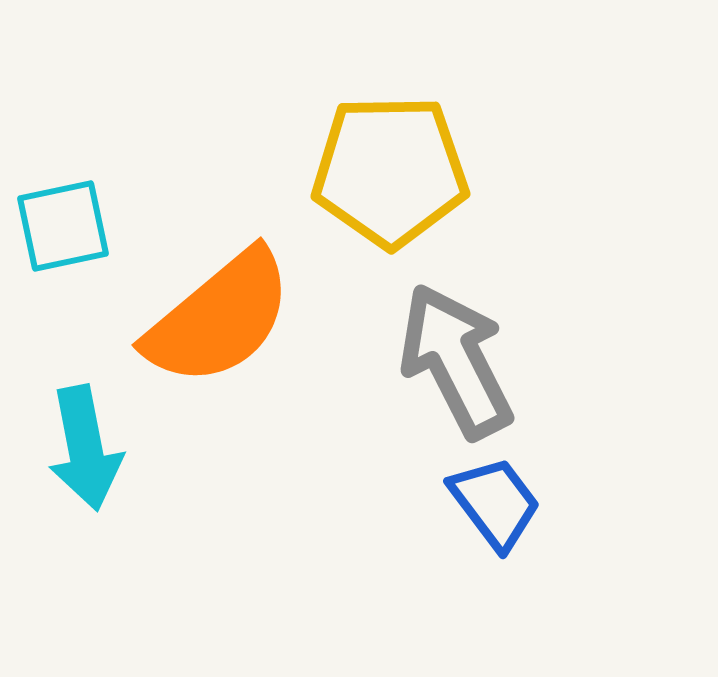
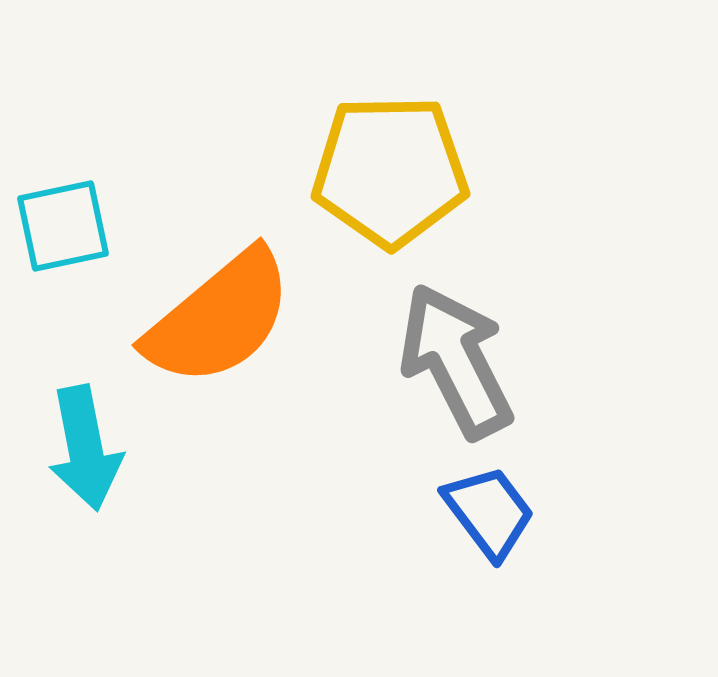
blue trapezoid: moved 6 px left, 9 px down
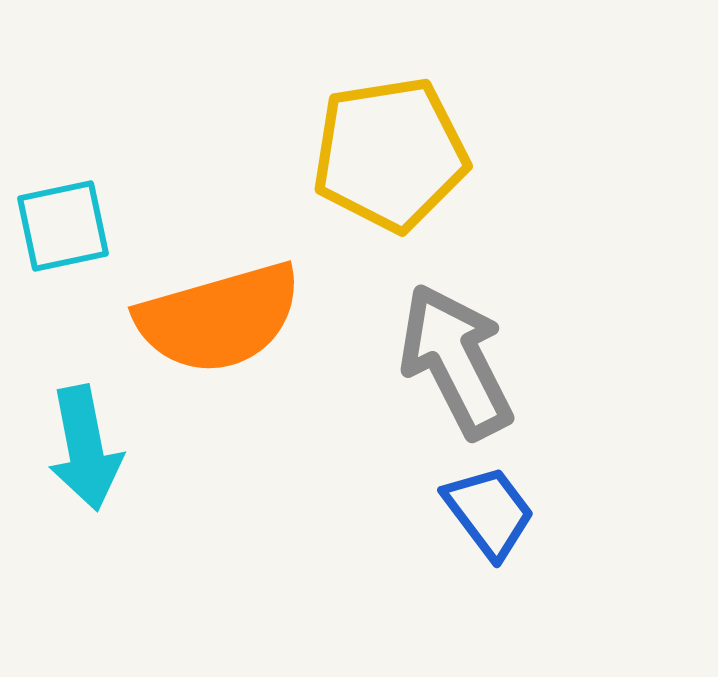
yellow pentagon: moved 17 px up; rotated 8 degrees counterclockwise
orange semicircle: rotated 24 degrees clockwise
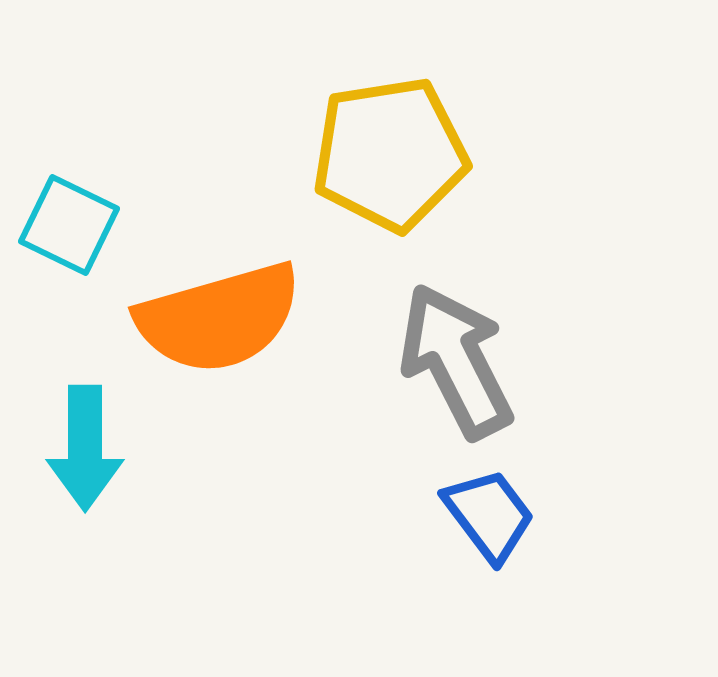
cyan square: moved 6 px right, 1 px up; rotated 38 degrees clockwise
cyan arrow: rotated 11 degrees clockwise
blue trapezoid: moved 3 px down
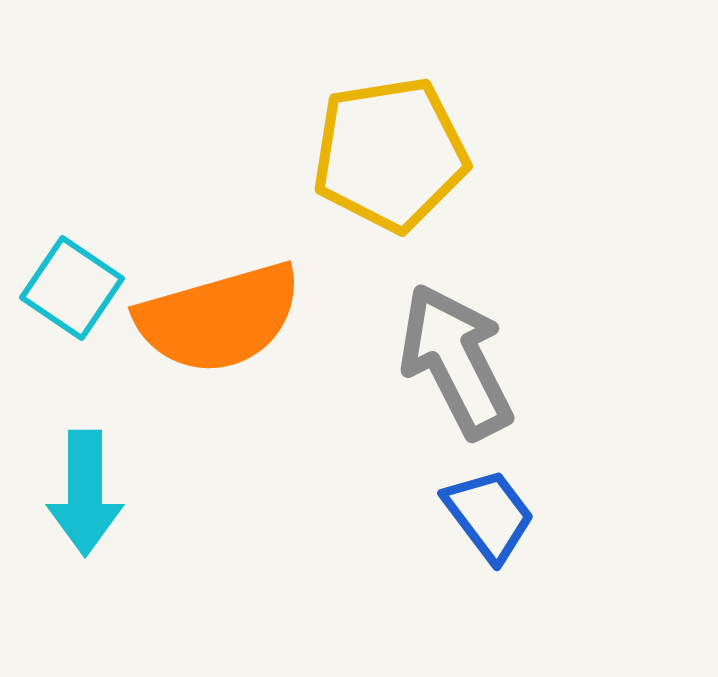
cyan square: moved 3 px right, 63 px down; rotated 8 degrees clockwise
cyan arrow: moved 45 px down
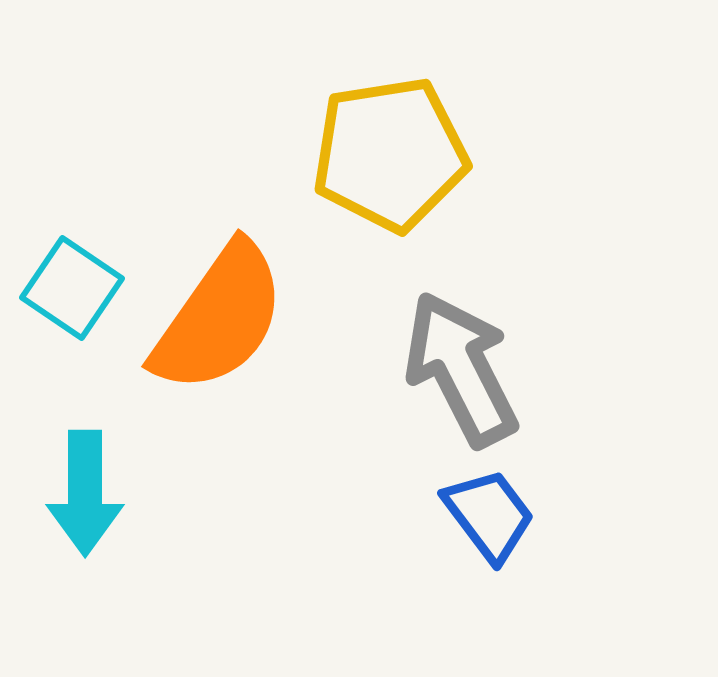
orange semicircle: rotated 39 degrees counterclockwise
gray arrow: moved 5 px right, 8 px down
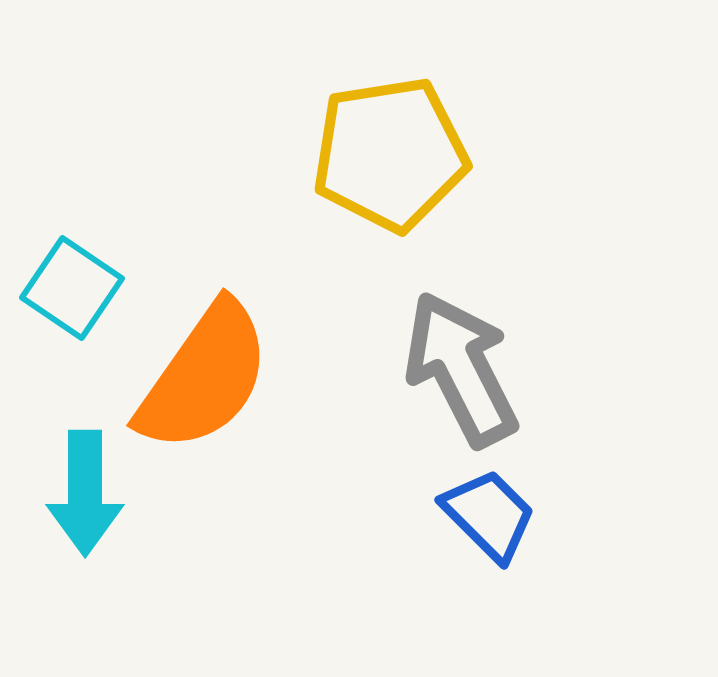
orange semicircle: moved 15 px left, 59 px down
blue trapezoid: rotated 8 degrees counterclockwise
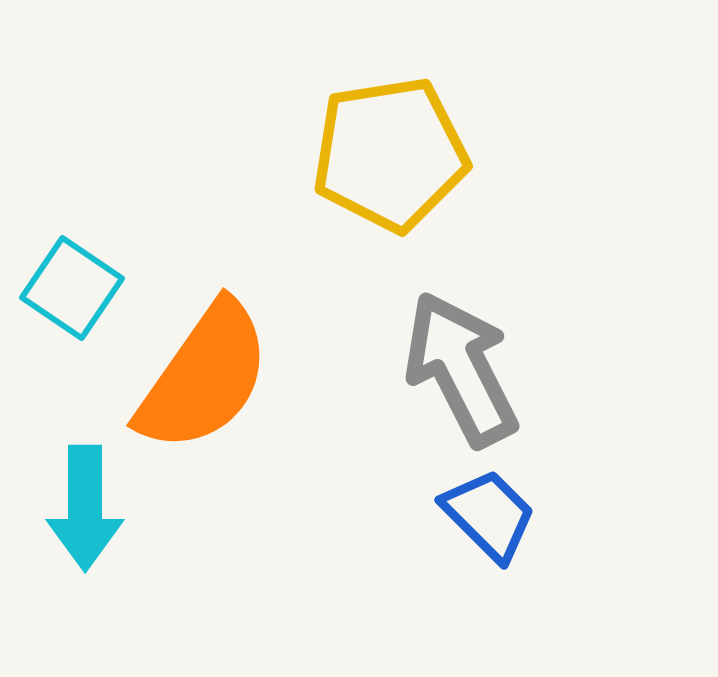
cyan arrow: moved 15 px down
